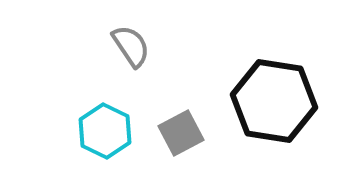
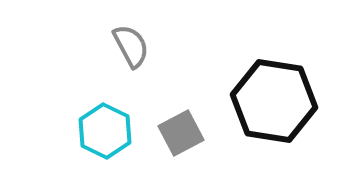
gray semicircle: rotated 6 degrees clockwise
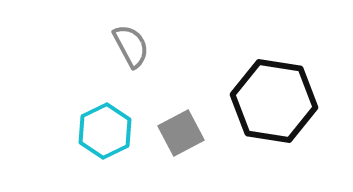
cyan hexagon: rotated 8 degrees clockwise
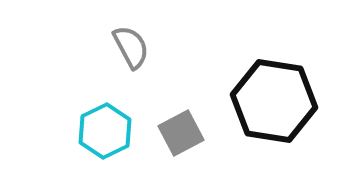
gray semicircle: moved 1 px down
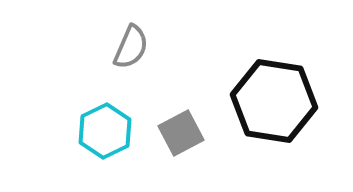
gray semicircle: rotated 51 degrees clockwise
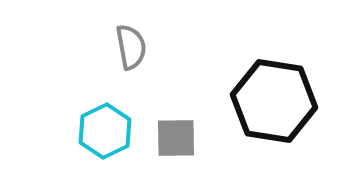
gray semicircle: rotated 33 degrees counterclockwise
gray square: moved 5 px left, 5 px down; rotated 27 degrees clockwise
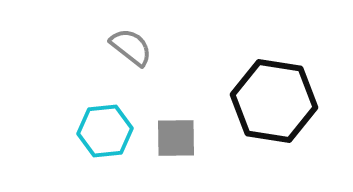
gray semicircle: rotated 42 degrees counterclockwise
cyan hexagon: rotated 20 degrees clockwise
